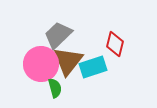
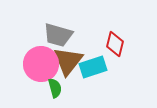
gray trapezoid: rotated 120 degrees counterclockwise
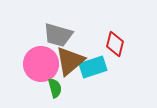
brown triangle: moved 2 px right; rotated 12 degrees clockwise
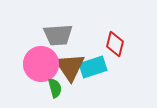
gray trapezoid: rotated 20 degrees counterclockwise
brown triangle: moved 6 px down; rotated 24 degrees counterclockwise
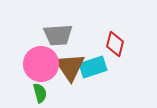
green semicircle: moved 15 px left, 5 px down
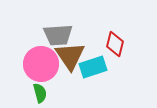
brown triangle: moved 11 px up
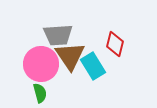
cyan rectangle: moved 1 px up; rotated 76 degrees clockwise
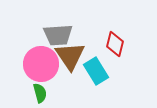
cyan rectangle: moved 3 px right, 5 px down
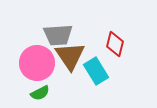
pink circle: moved 4 px left, 1 px up
green semicircle: rotated 78 degrees clockwise
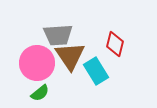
green semicircle: rotated 12 degrees counterclockwise
